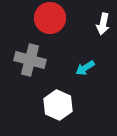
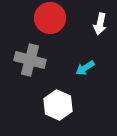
white arrow: moved 3 px left
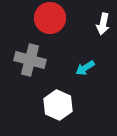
white arrow: moved 3 px right
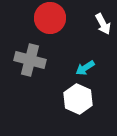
white arrow: rotated 40 degrees counterclockwise
white hexagon: moved 20 px right, 6 px up
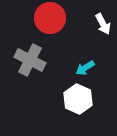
gray cross: rotated 12 degrees clockwise
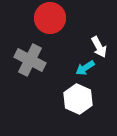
white arrow: moved 4 px left, 23 px down
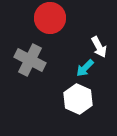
cyan arrow: rotated 12 degrees counterclockwise
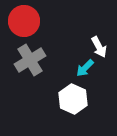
red circle: moved 26 px left, 3 px down
gray cross: rotated 32 degrees clockwise
white hexagon: moved 5 px left
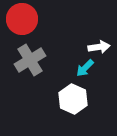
red circle: moved 2 px left, 2 px up
white arrow: rotated 70 degrees counterclockwise
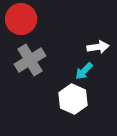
red circle: moved 1 px left
white arrow: moved 1 px left
cyan arrow: moved 1 px left, 3 px down
